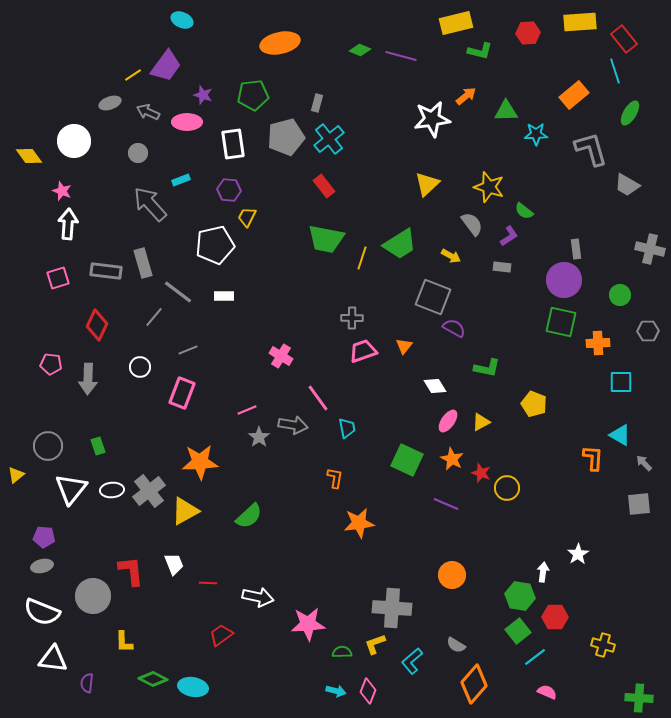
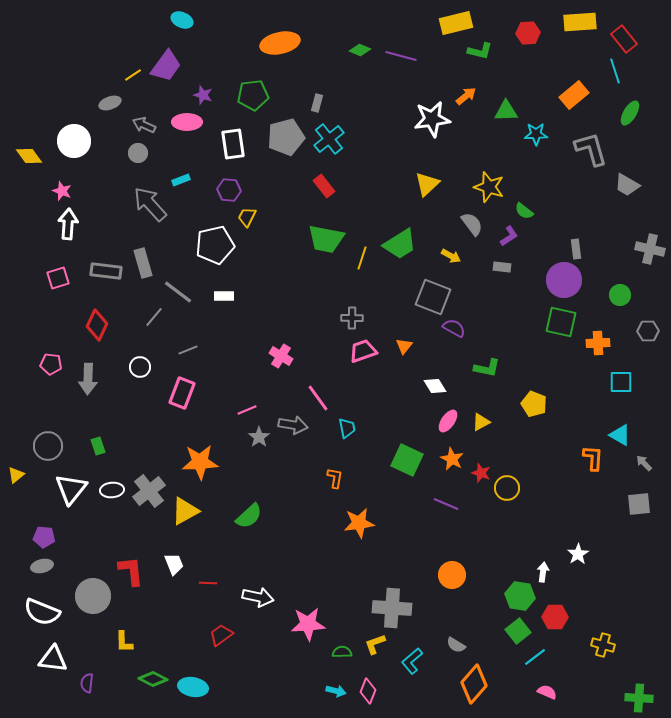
gray arrow at (148, 112): moved 4 px left, 13 px down
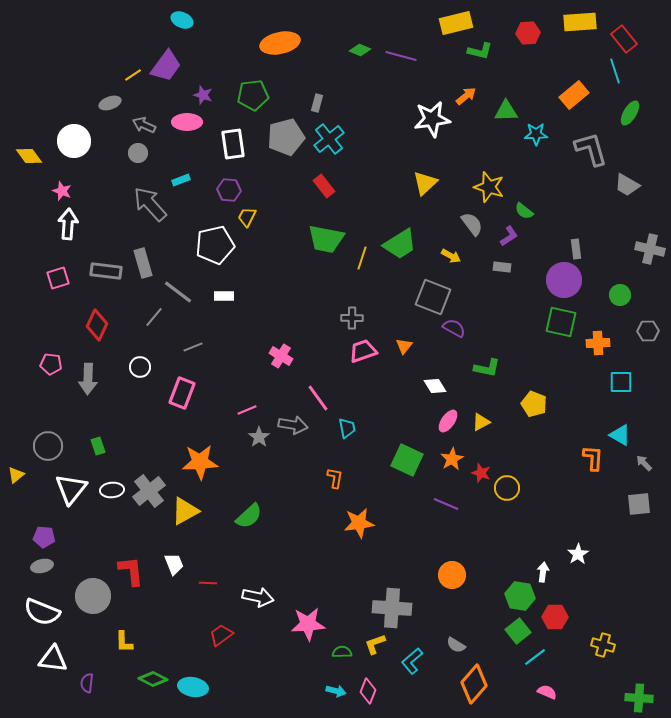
yellow triangle at (427, 184): moved 2 px left, 1 px up
gray line at (188, 350): moved 5 px right, 3 px up
orange star at (452, 459): rotated 15 degrees clockwise
